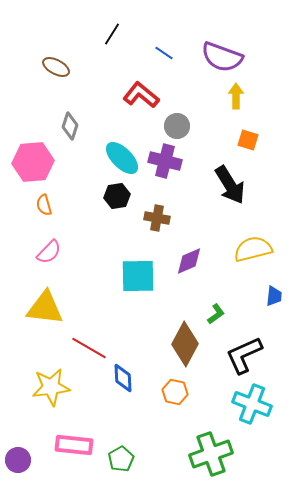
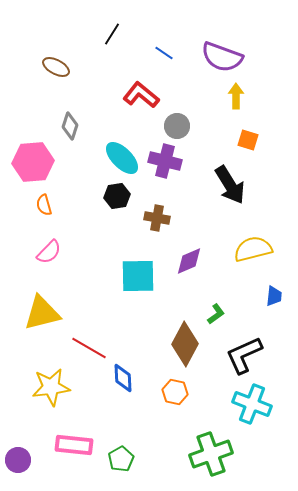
yellow triangle: moved 3 px left, 5 px down; rotated 21 degrees counterclockwise
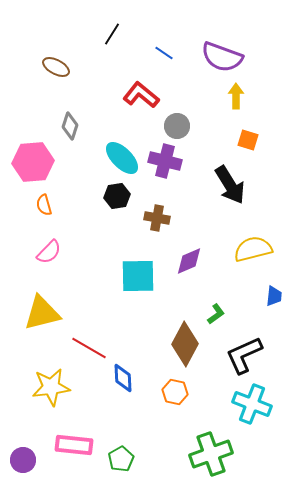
purple circle: moved 5 px right
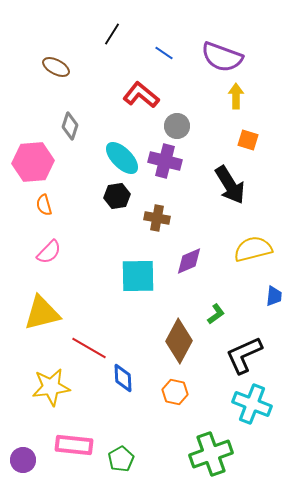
brown diamond: moved 6 px left, 3 px up
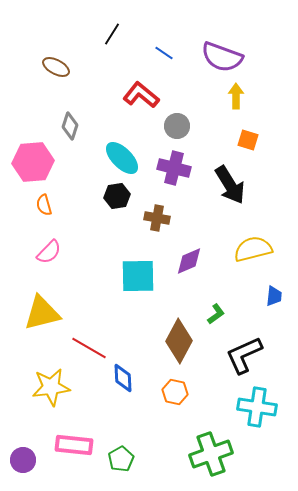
purple cross: moved 9 px right, 7 px down
cyan cross: moved 5 px right, 3 px down; rotated 12 degrees counterclockwise
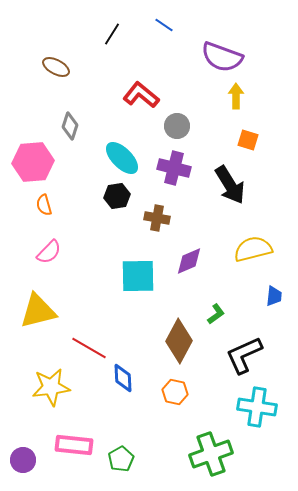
blue line: moved 28 px up
yellow triangle: moved 4 px left, 2 px up
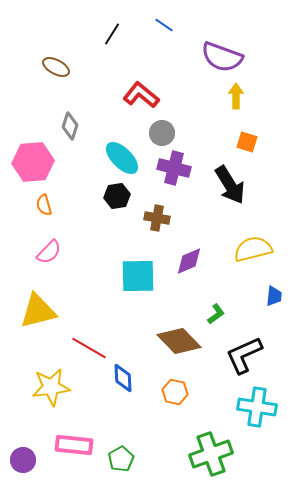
gray circle: moved 15 px left, 7 px down
orange square: moved 1 px left, 2 px down
brown diamond: rotated 72 degrees counterclockwise
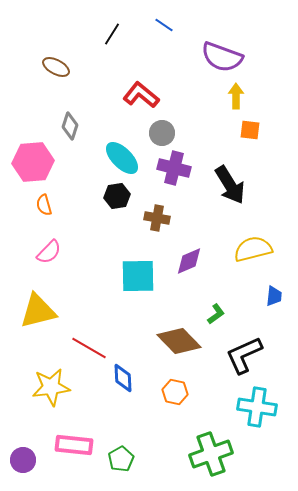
orange square: moved 3 px right, 12 px up; rotated 10 degrees counterclockwise
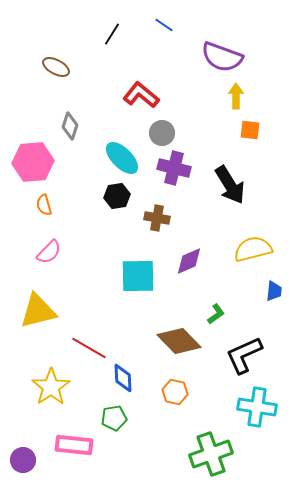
blue trapezoid: moved 5 px up
yellow star: rotated 27 degrees counterclockwise
green pentagon: moved 7 px left, 41 px up; rotated 20 degrees clockwise
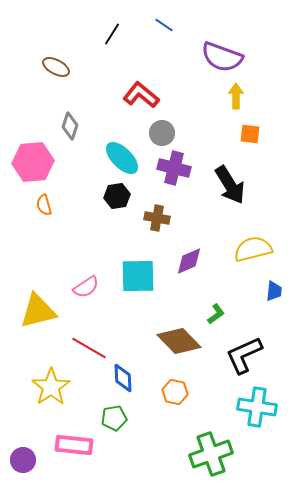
orange square: moved 4 px down
pink semicircle: moved 37 px right, 35 px down; rotated 12 degrees clockwise
